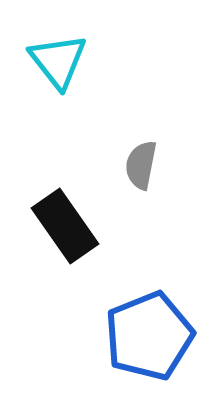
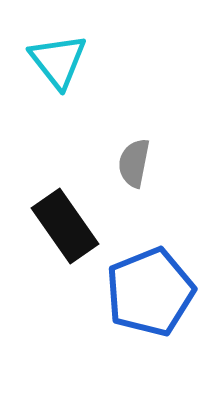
gray semicircle: moved 7 px left, 2 px up
blue pentagon: moved 1 px right, 44 px up
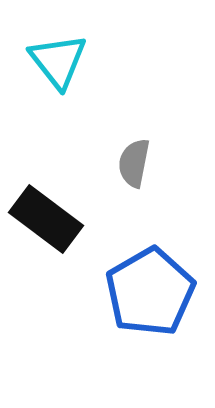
black rectangle: moved 19 px left, 7 px up; rotated 18 degrees counterclockwise
blue pentagon: rotated 8 degrees counterclockwise
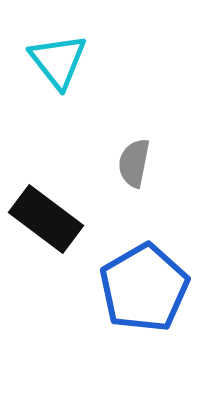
blue pentagon: moved 6 px left, 4 px up
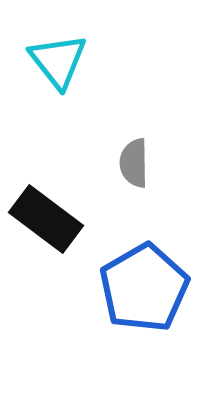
gray semicircle: rotated 12 degrees counterclockwise
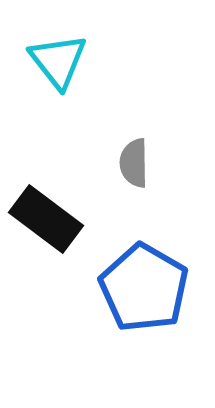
blue pentagon: rotated 12 degrees counterclockwise
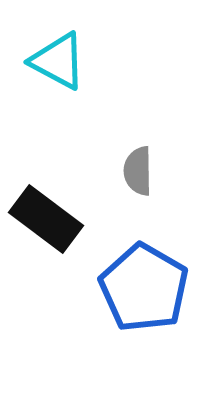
cyan triangle: rotated 24 degrees counterclockwise
gray semicircle: moved 4 px right, 8 px down
